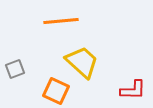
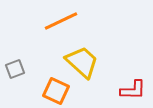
orange line: rotated 20 degrees counterclockwise
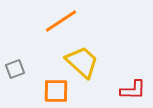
orange line: rotated 8 degrees counterclockwise
orange square: rotated 24 degrees counterclockwise
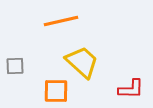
orange line: rotated 20 degrees clockwise
gray square: moved 3 px up; rotated 18 degrees clockwise
red L-shape: moved 2 px left, 1 px up
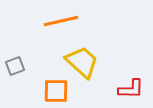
gray square: rotated 18 degrees counterclockwise
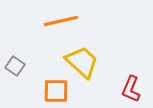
gray square: rotated 36 degrees counterclockwise
red L-shape: rotated 112 degrees clockwise
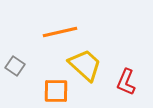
orange line: moved 1 px left, 11 px down
yellow trapezoid: moved 3 px right, 3 px down
red L-shape: moved 5 px left, 7 px up
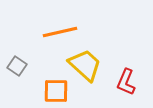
gray square: moved 2 px right
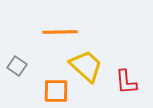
orange line: rotated 12 degrees clockwise
yellow trapezoid: moved 1 px right, 1 px down
red L-shape: rotated 28 degrees counterclockwise
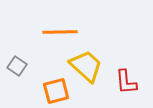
orange square: rotated 16 degrees counterclockwise
